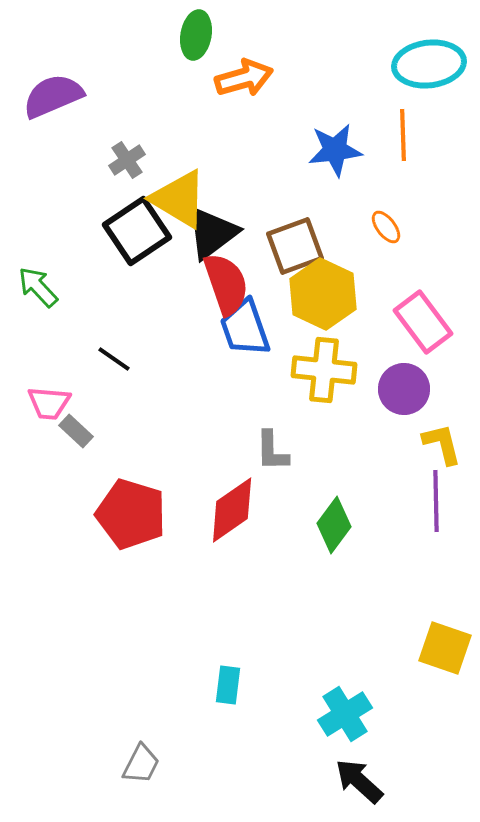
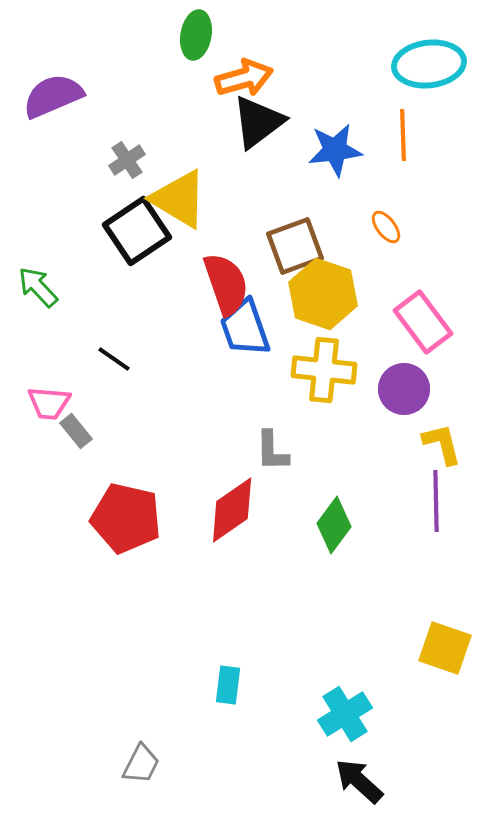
black triangle: moved 46 px right, 111 px up
yellow hexagon: rotated 6 degrees counterclockwise
gray rectangle: rotated 8 degrees clockwise
red pentagon: moved 5 px left, 4 px down; rotated 4 degrees counterclockwise
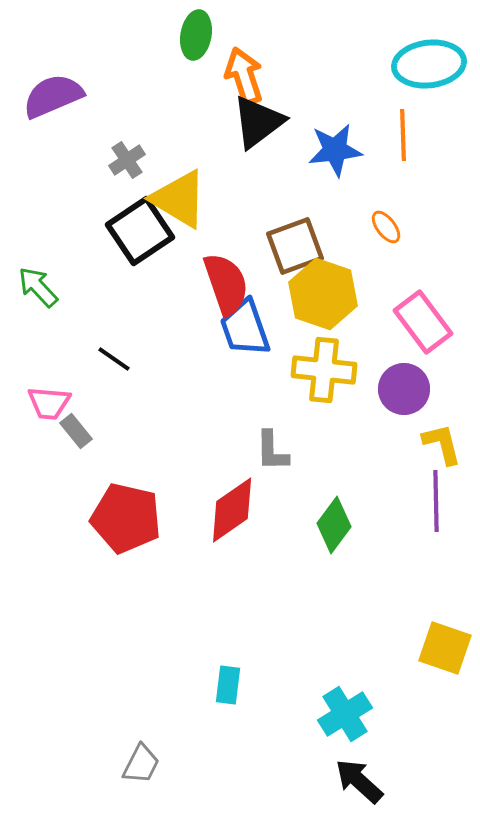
orange arrow: moved 2 px up; rotated 92 degrees counterclockwise
black square: moved 3 px right
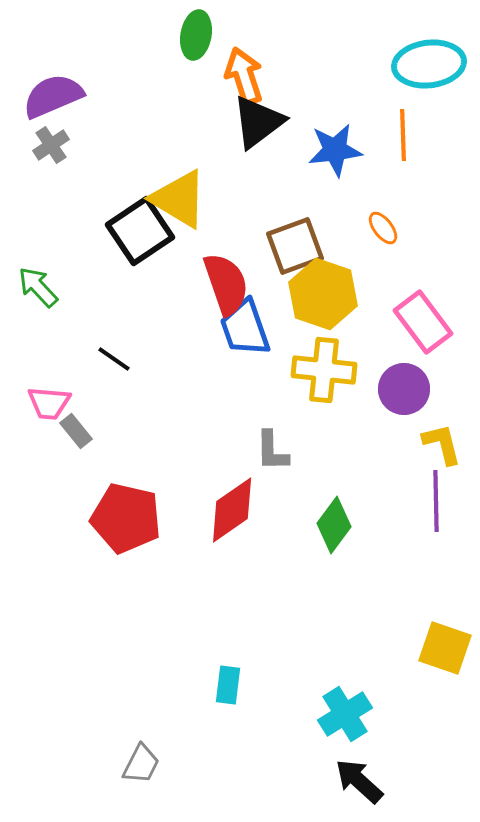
gray cross: moved 76 px left, 15 px up
orange ellipse: moved 3 px left, 1 px down
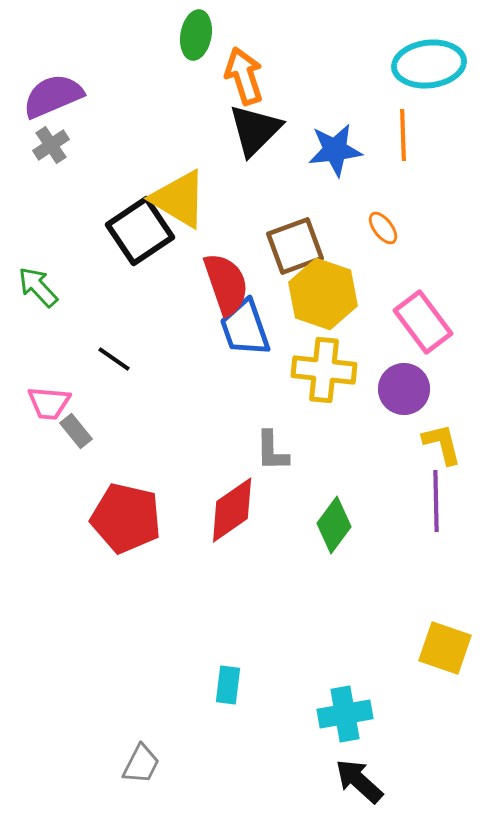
black triangle: moved 3 px left, 8 px down; rotated 8 degrees counterclockwise
cyan cross: rotated 22 degrees clockwise
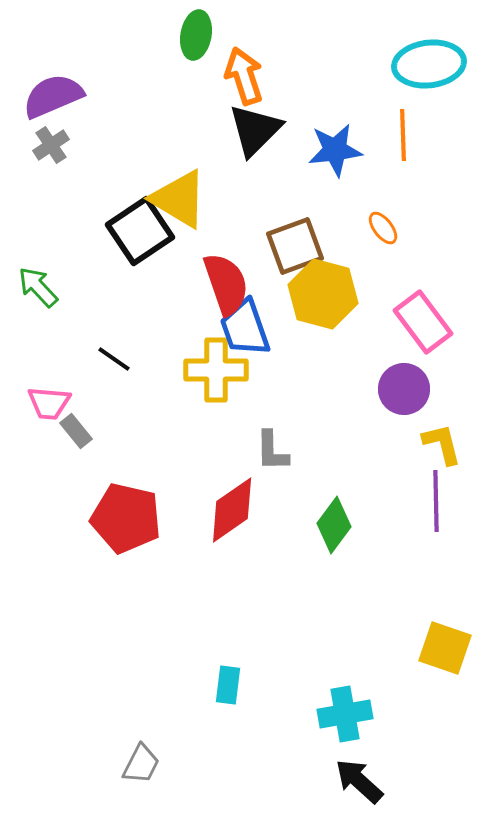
yellow hexagon: rotated 4 degrees counterclockwise
yellow cross: moved 108 px left; rotated 6 degrees counterclockwise
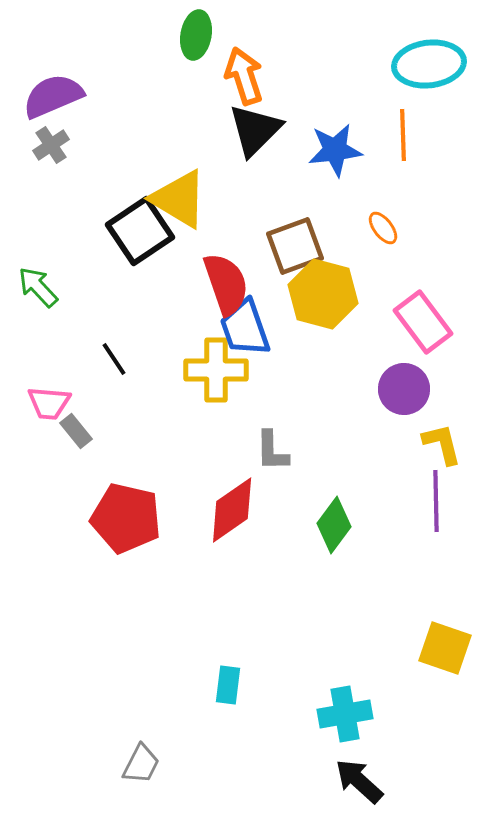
black line: rotated 21 degrees clockwise
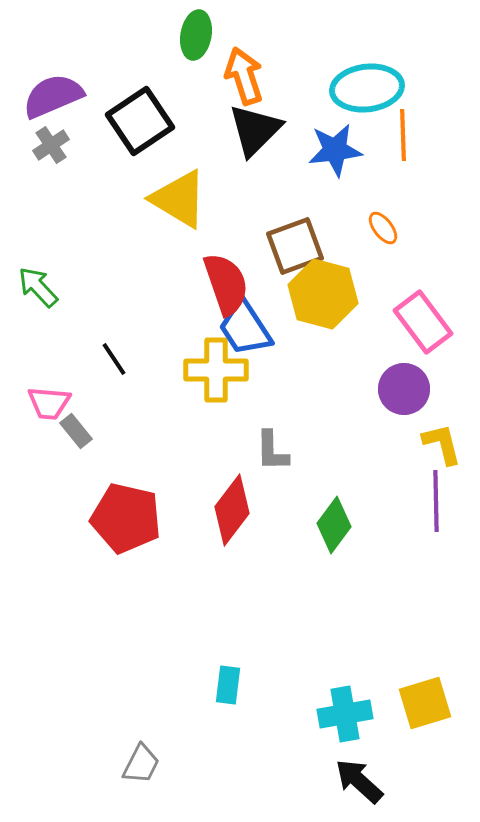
cyan ellipse: moved 62 px left, 24 px down
black square: moved 110 px up
blue trapezoid: rotated 14 degrees counterclockwise
red diamond: rotated 18 degrees counterclockwise
yellow square: moved 20 px left, 55 px down; rotated 36 degrees counterclockwise
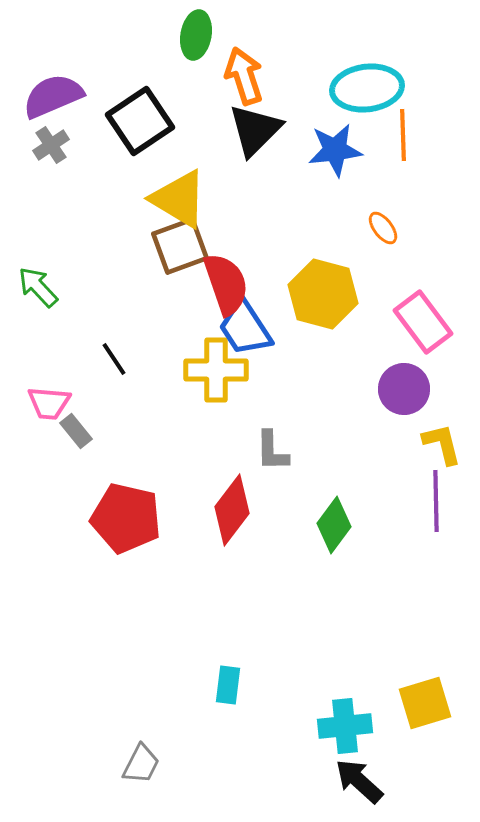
brown square: moved 115 px left
cyan cross: moved 12 px down; rotated 4 degrees clockwise
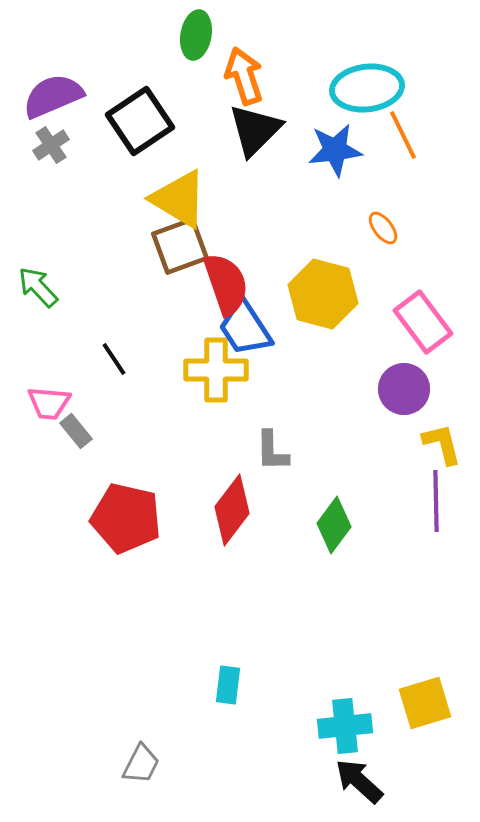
orange line: rotated 24 degrees counterclockwise
